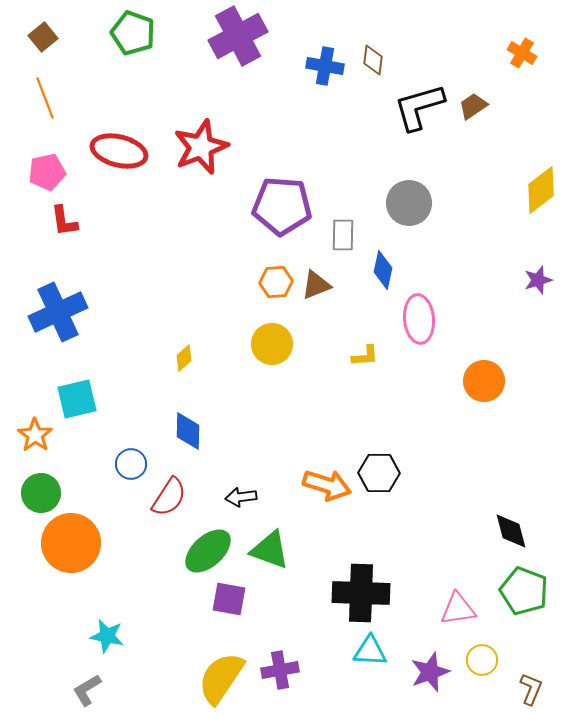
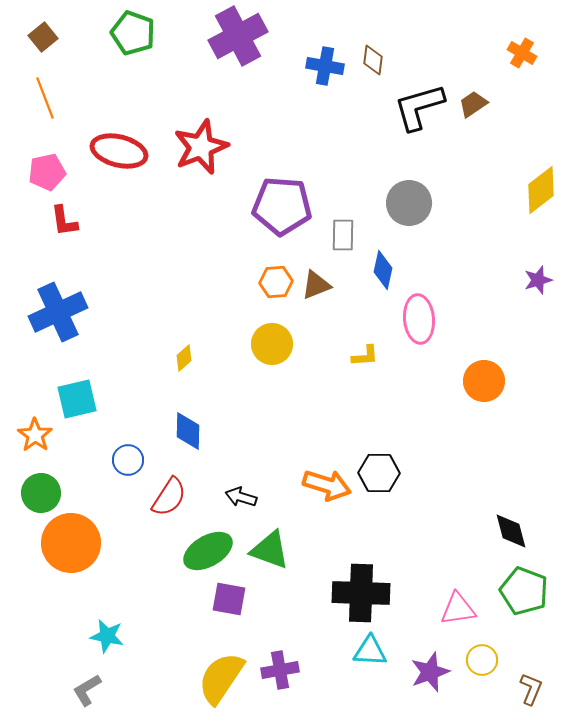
brown trapezoid at (473, 106): moved 2 px up
blue circle at (131, 464): moved 3 px left, 4 px up
black arrow at (241, 497): rotated 24 degrees clockwise
green ellipse at (208, 551): rotated 12 degrees clockwise
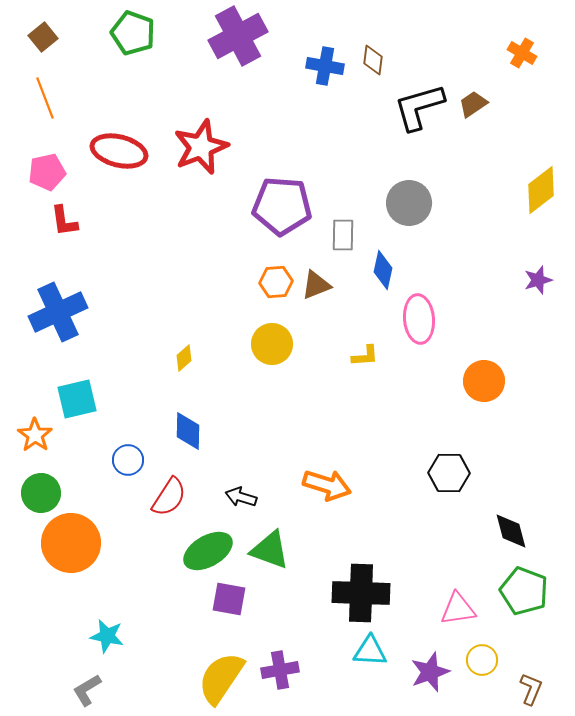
black hexagon at (379, 473): moved 70 px right
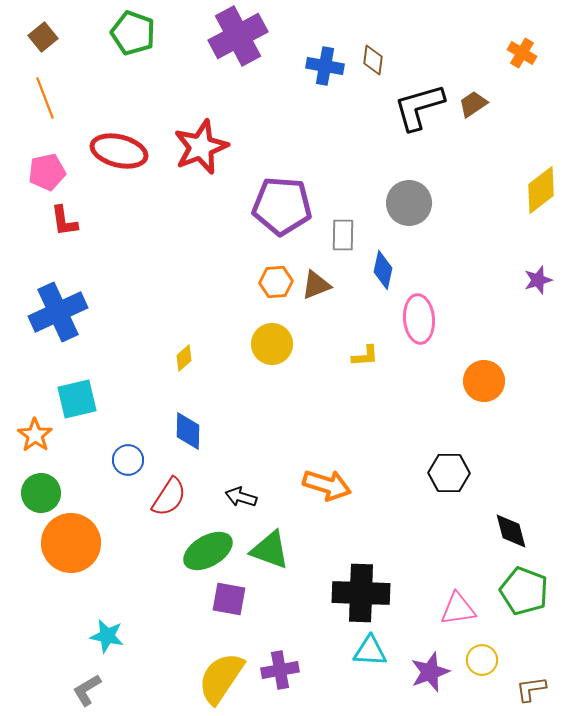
brown L-shape at (531, 689): rotated 120 degrees counterclockwise
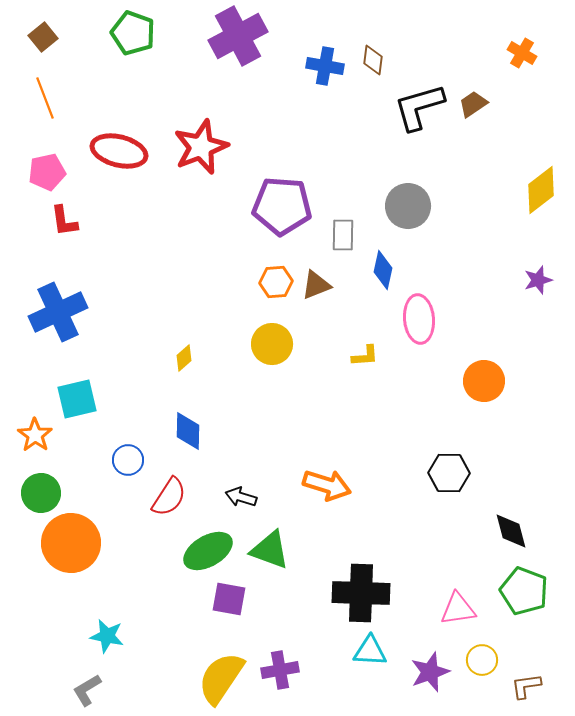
gray circle at (409, 203): moved 1 px left, 3 px down
brown L-shape at (531, 689): moved 5 px left, 3 px up
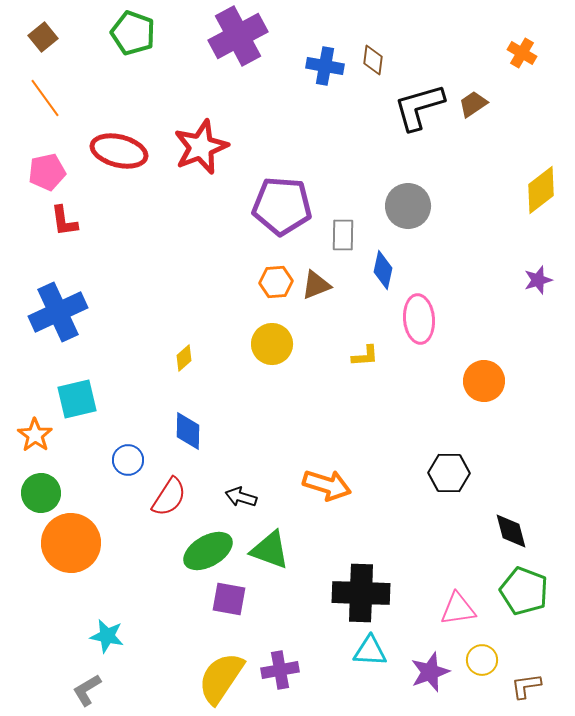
orange line at (45, 98): rotated 15 degrees counterclockwise
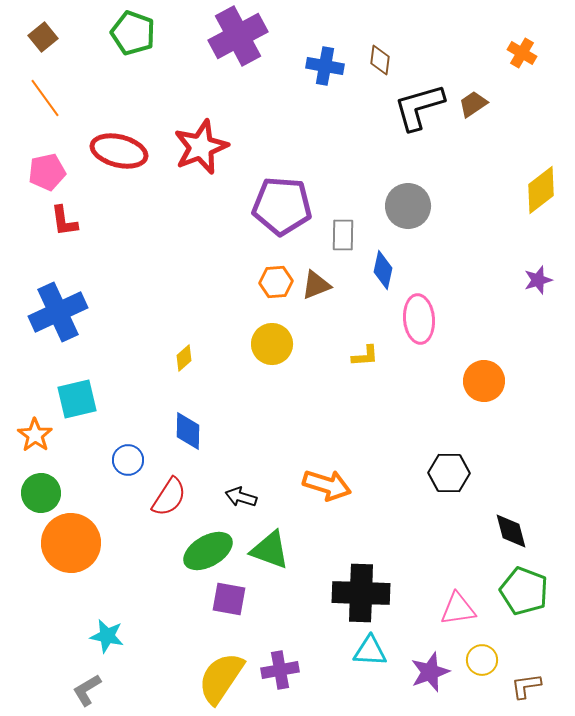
brown diamond at (373, 60): moved 7 px right
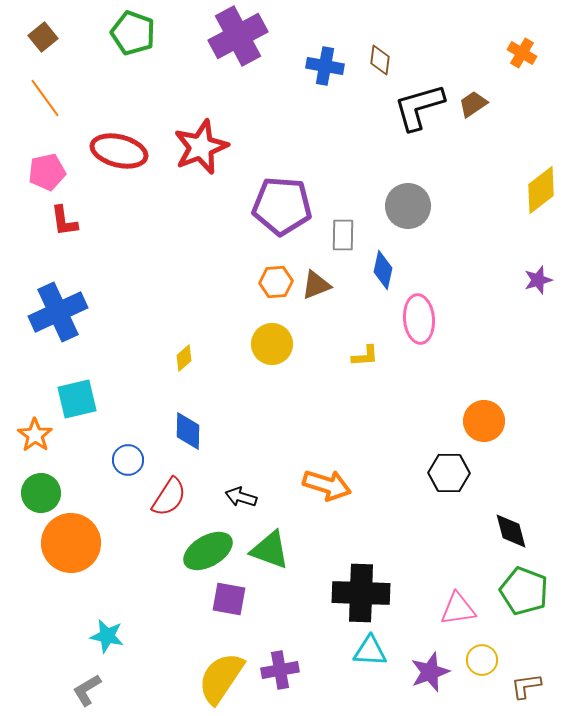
orange circle at (484, 381): moved 40 px down
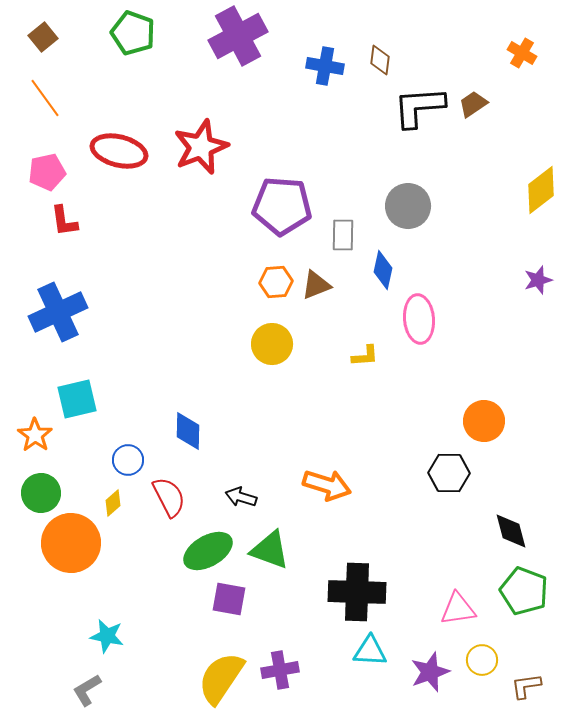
black L-shape at (419, 107): rotated 12 degrees clockwise
yellow diamond at (184, 358): moved 71 px left, 145 px down
red semicircle at (169, 497): rotated 60 degrees counterclockwise
black cross at (361, 593): moved 4 px left, 1 px up
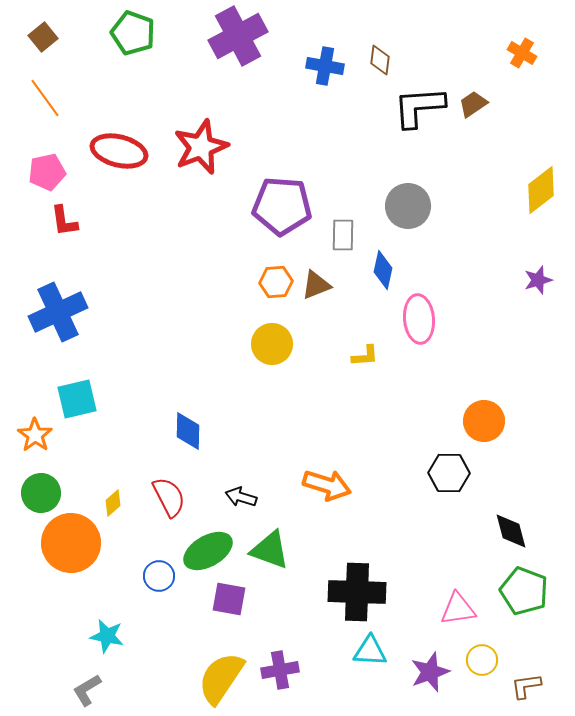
blue circle at (128, 460): moved 31 px right, 116 px down
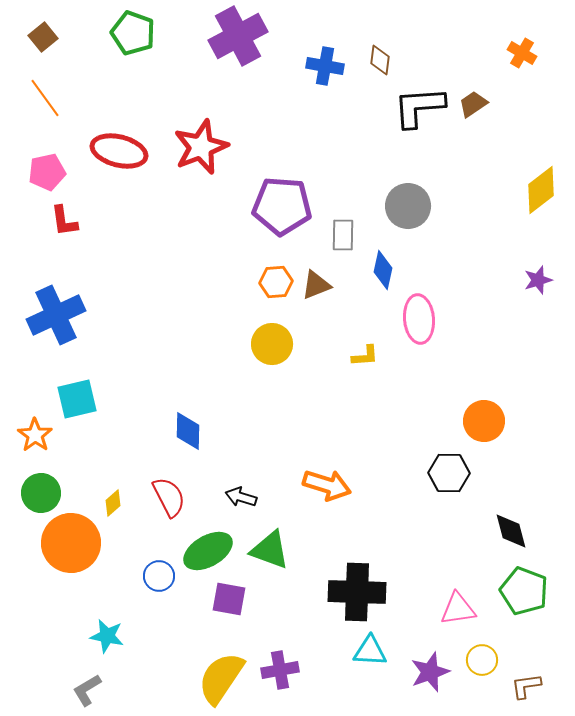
blue cross at (58, 312): moved 2 px left, 3 px down
